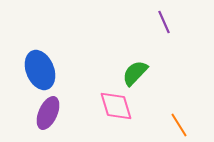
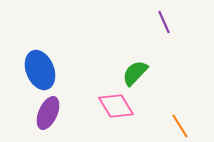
pink diamond: rotated 15 degrees counterclockwise
orange line: moved 1 px right, 1 px down
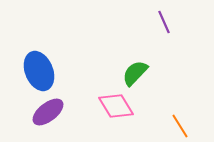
blue ellipse: moved 1 px left, 1 px down
purple ellipse: moved 1 px up; rotated 28 degrees clockwise
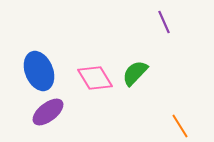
pink diamond: moved 21 px left, 28 px up
